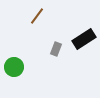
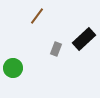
black rectangle: rotated 10 degrees counterclockwise
green circle: moved 1 px left, 1 px down
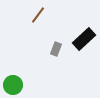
brown line: moved 1 px right, 1 px up
green circle: moved 17 px down
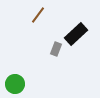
black rectangle: moved 8 px left, 5 px up
green circle: moved 2 px right, 1 px up
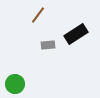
black rectangle: rotated 10 degrees clockwise
gray rectangle: moved 8 px left, 4 px up; rotated 64 degrees clockwise
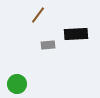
black rectangle: rotated 30 degrees clockwise
green circle: moved 2 px right
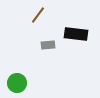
black rectangle: rotated 10 degrees clockwise
green circle: moved 1 px up
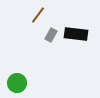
gray rectangle: moved 3 px right, 10 px up; rotated 56 degrees counterclockwise
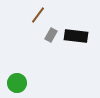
black rectangle: moved 2 px down
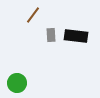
brown line: moved 5 px left
gray rectangle: rotated 32 degrees counterclockwise
